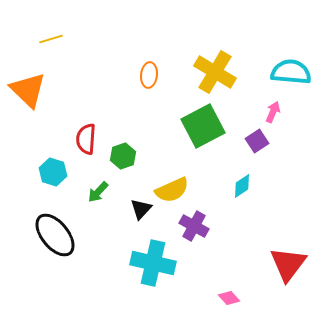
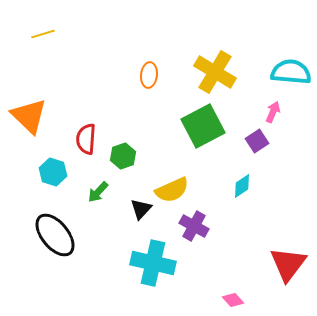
yellow line: moved 8 px left, 5 px up
orange triangle: moved 1 px right, 26 px down
pink diamond: moved 4 px right, 2 px down
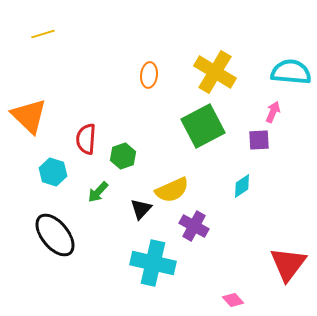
purple square: moved 2 px right, 1 px up; rotated 30 degrees clockwise
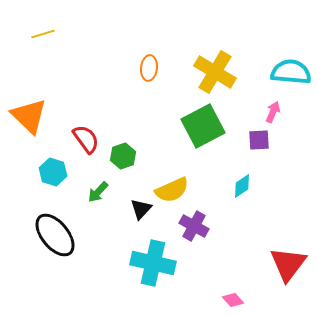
orange ellipse: moved 7 px up
red semicircle: rotated 140 degrees clockwise
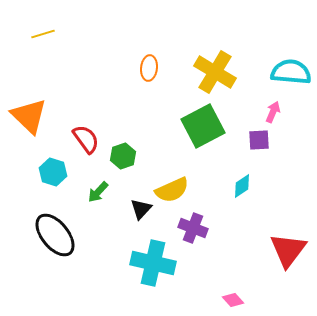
purple cross: moved 1 px left, 2 px down; rotated 8 degrees counterclockwise
red triangle: moved 14 px up
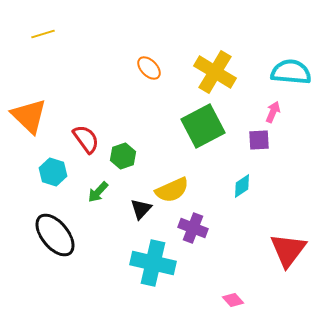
orange ellipse: rotated 50 degrees counterclockwise
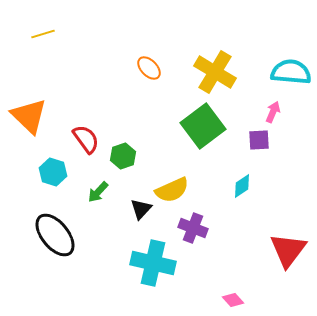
green square: rotated 9 degrees counterclockwise
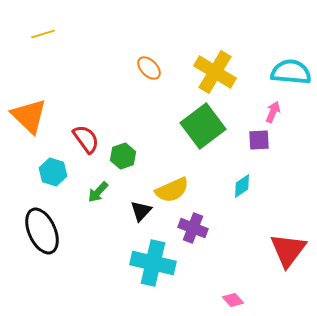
black triangle: moved 2 px down
black ellipse: moved 13 px left, 4 px up; rotated 15 degrees clockwise
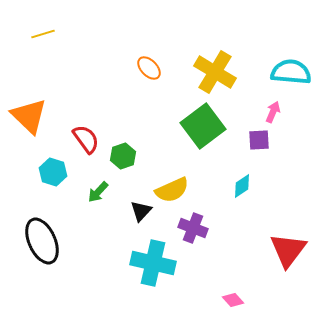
black ellipse: moved 10 px down
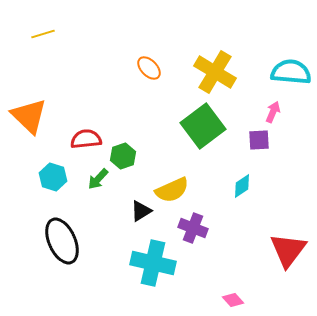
red semicircle: rotated 60 degrees counterclockwise
cyan hexagon: moved 5 px down
green arrow: moved 13 px up
black triangle: rotated 15 degrees clockwise
black ellipse: moved 20 px right
